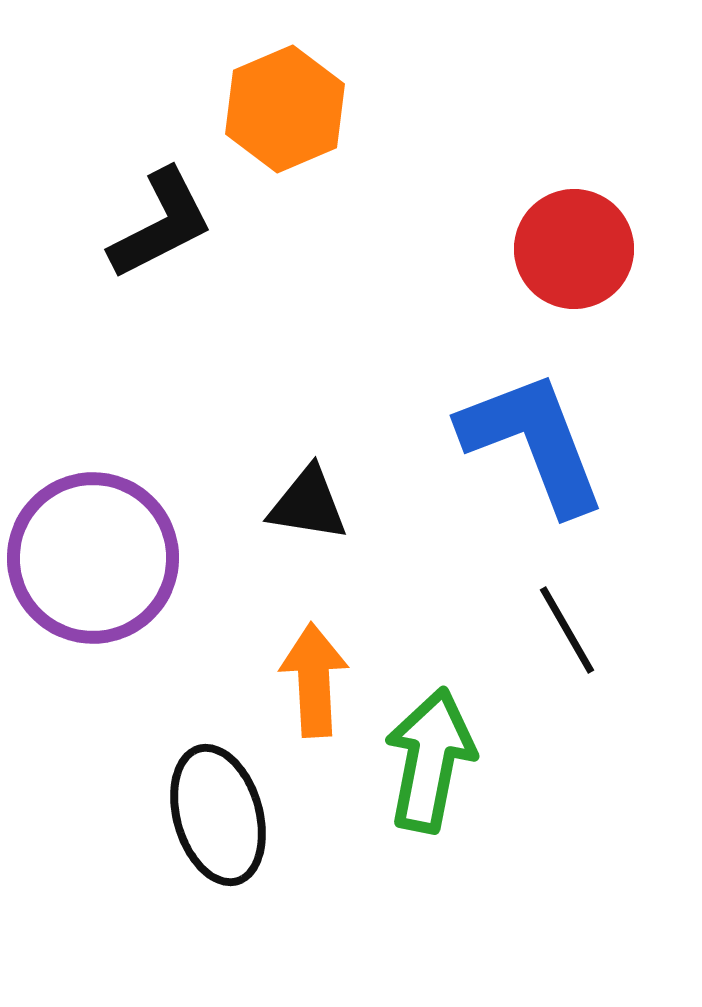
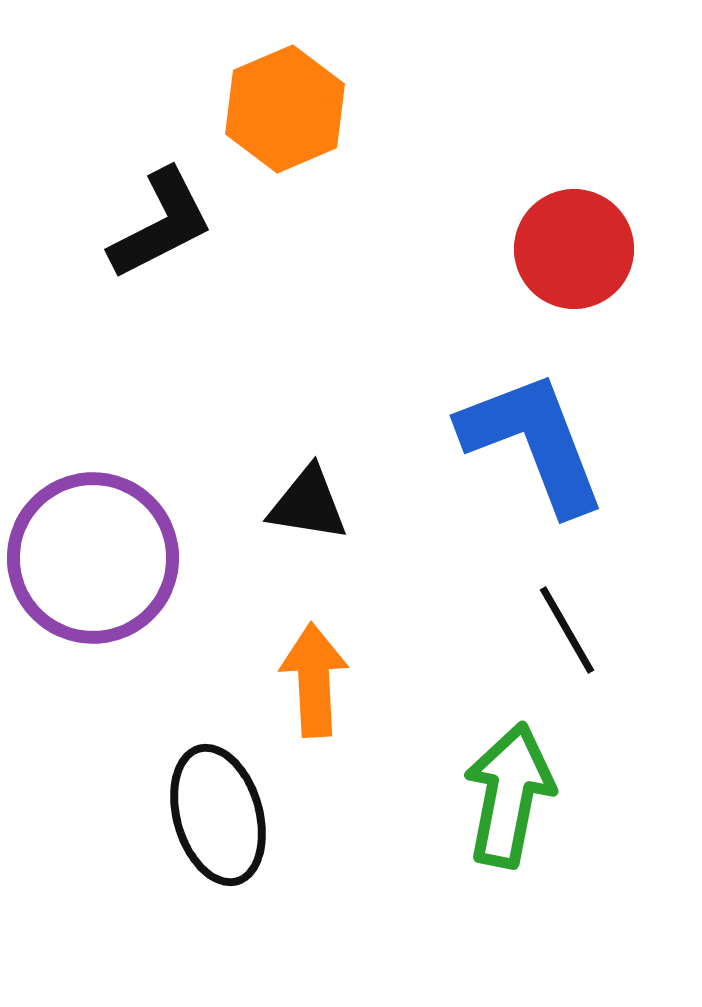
green arrow: moved 79 px right, 35 px down
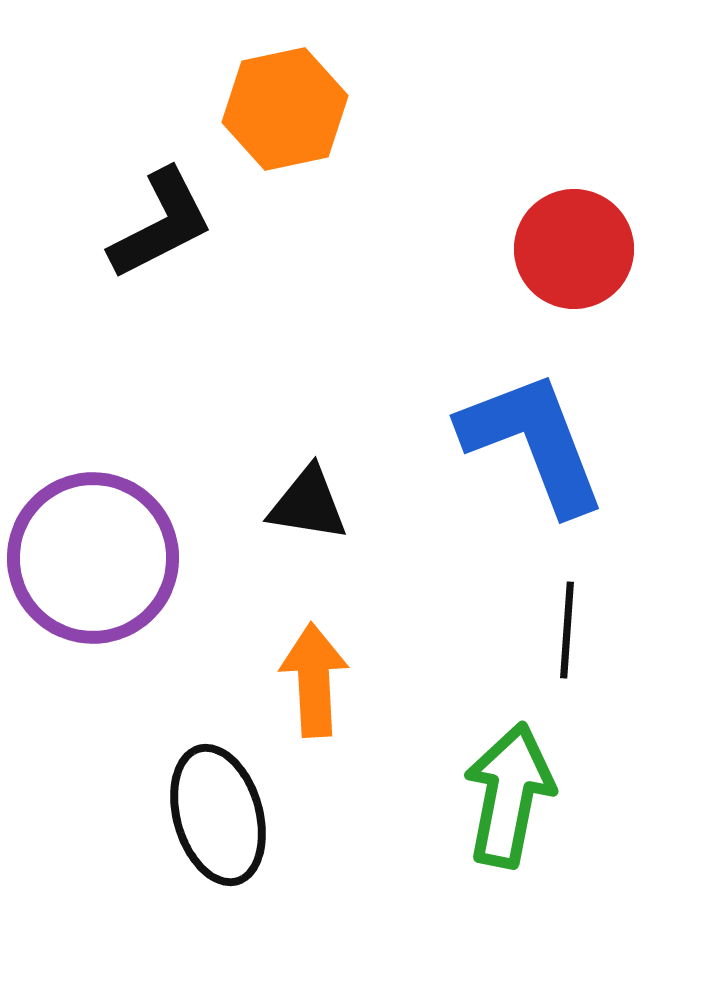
orange hexagon: rotated 11 degrees clockwise
black line: rotated 34 degrees clockwise
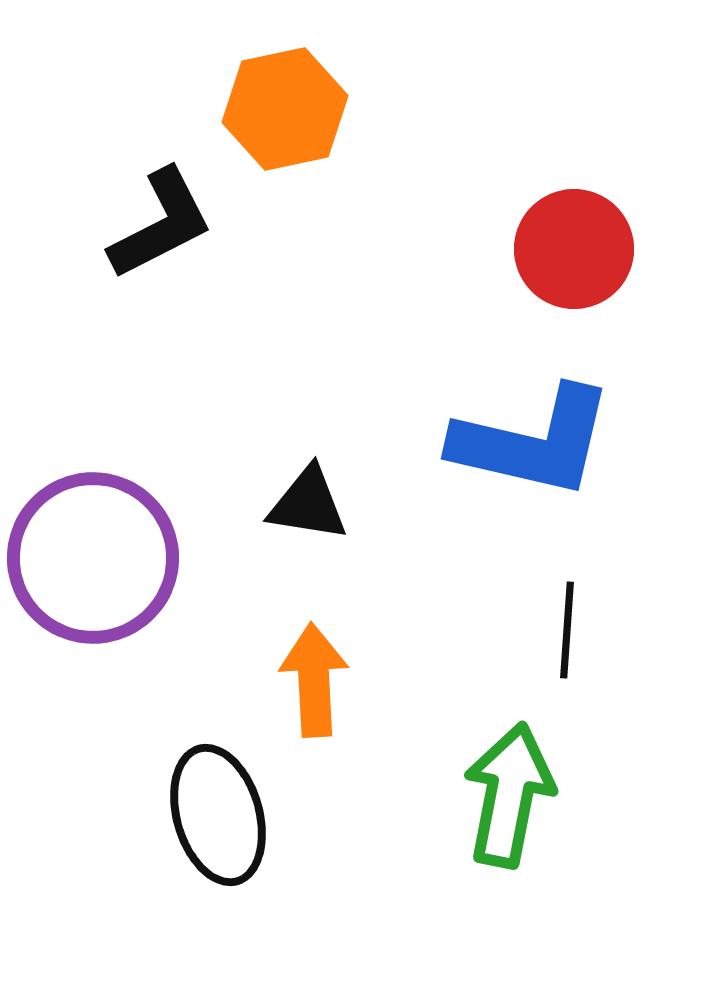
blue L-shape: rotated 124 degrees clockwise
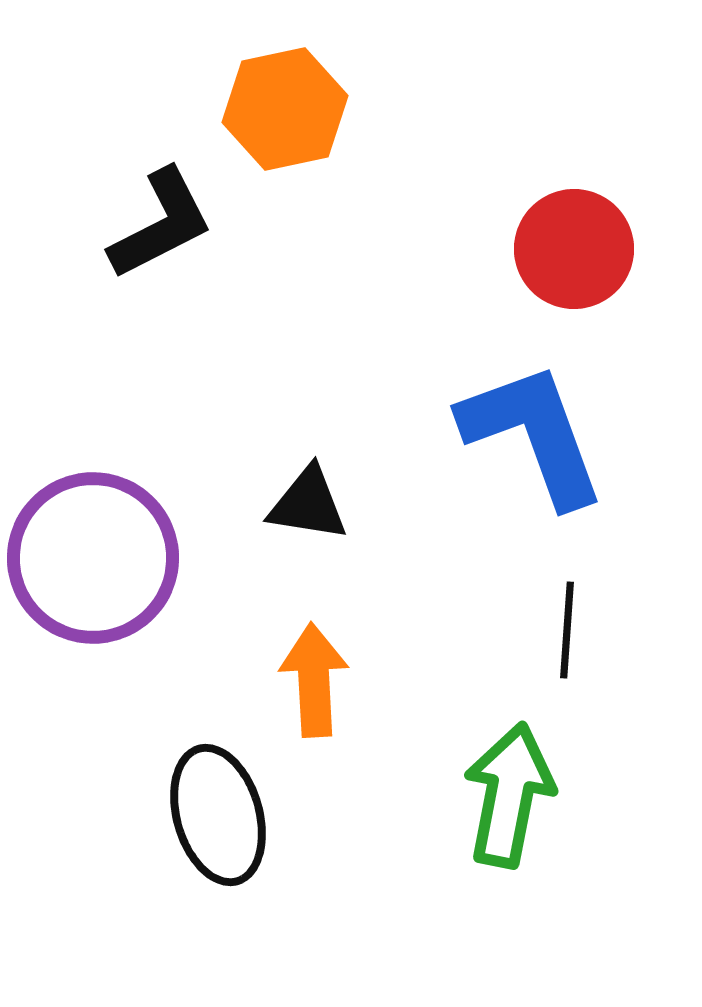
blue L-shape: moved 8 px up; rotated 123 degrees counterclockwise
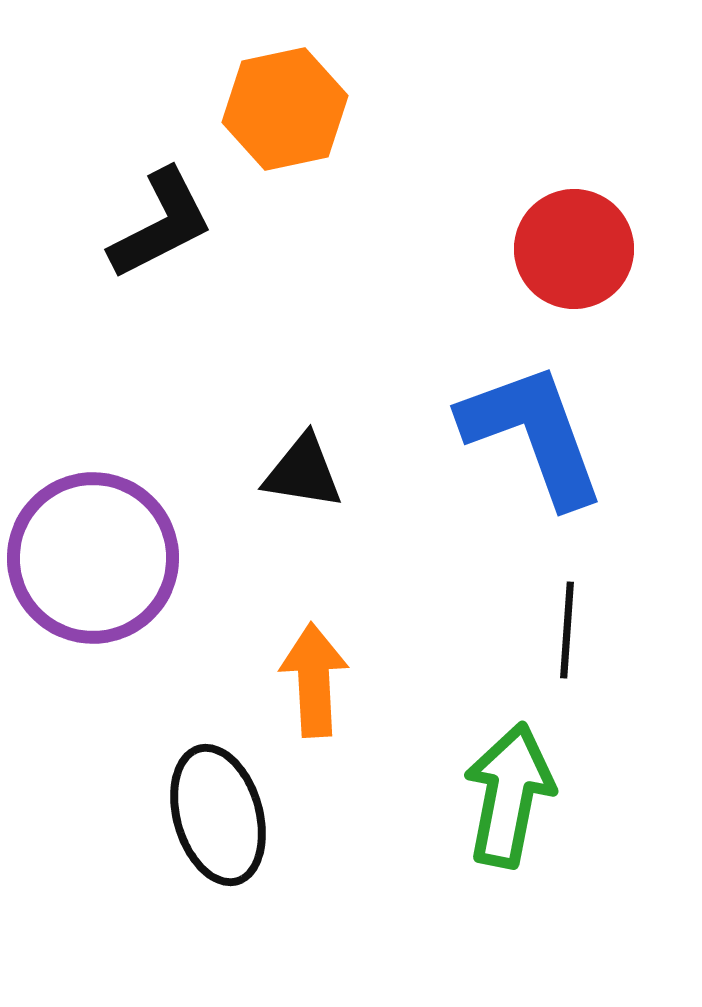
black triangle: moved 5 px left, 32 px up
